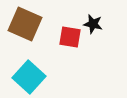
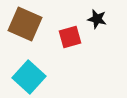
black star: moved 4 px right, 5 px up
red square: rotated 25 degrees counterclockwise
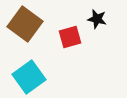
brown square: rotated 12 degrees clockwise
cyan square: rotated 12 degrees clockwise
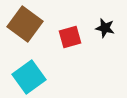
black star: moved 8 px right, 9 px down
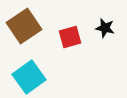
brown square: moved 1 px left, 2 px down; rotated 20 degrees clockwise
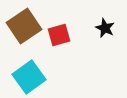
black star: rotated 12 degrees clockwise
red square: moved 11 px left, 2 px up
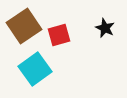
cyan square: moved 6 px right, 8 px up
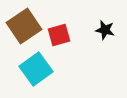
black star: moved 2 px down; rotated 12 degrees counterclockwise
cyan square: moved 1 px right
